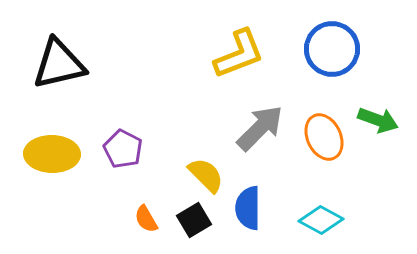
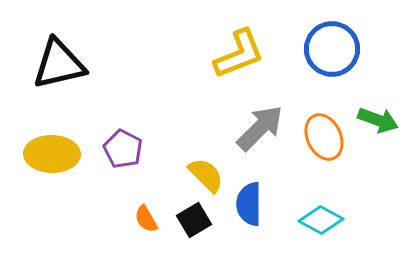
blue semicircle: moved 1 px right, 4 px up
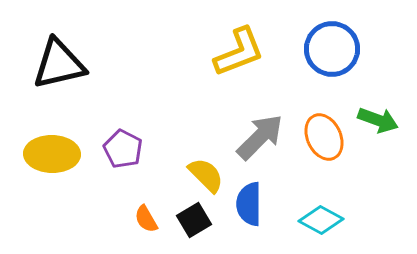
yellow L-shape: moved 2 px up
gray arrow: moved 9 px down
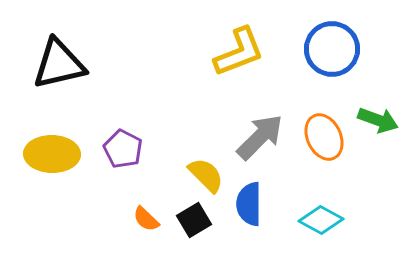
orange semicircle: rotated 16 degrees counterclockwise
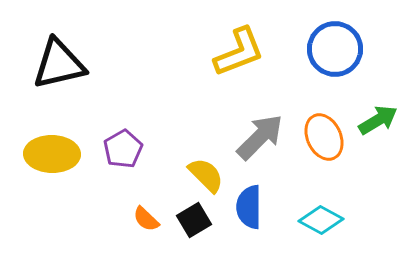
blue circle: moved 3 px right
green arrow: rotated 51 degrees counterclockwise
purple pentagon: rotated 15 degrees clockwise
blue semicircle: moved 3 px down
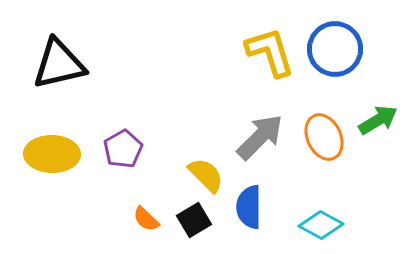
yellow L-shape: moved 31 px right; rotated 86 degrees counterclockwise
cyan diamond: moved 5 px down
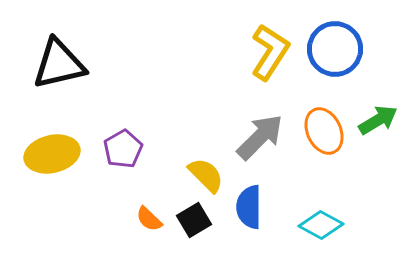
yellow L-shape: rotated 50 degrees clockwise
orange ellipse: moved 6 px up
yellow ellipse: rotated 14 degrees counterclockwise
orange semicircle: moved 3 px right
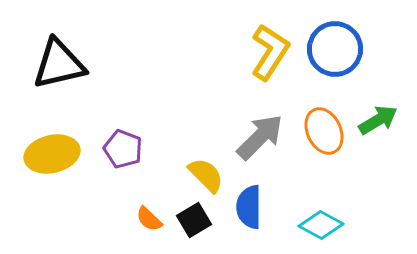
purple pentagon: rotated 21 degrees counterclockwise
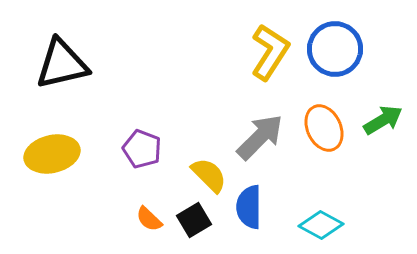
black triangle: moved 3 px right
green arrow: moved 5 px right
orange ellipse: moved 3 px up
purple pentagon: moved 19 px right
yellow semicircle: moved 3 px right
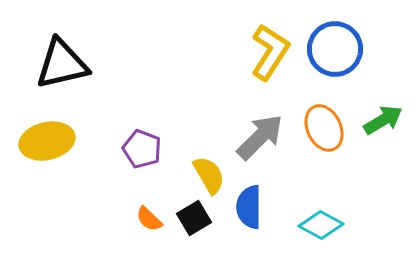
yellow ellipse: moved 5 px left, 13 px up
yellow semicircle: rotated 15 degrees clockwise
black square: moved 2 px up
